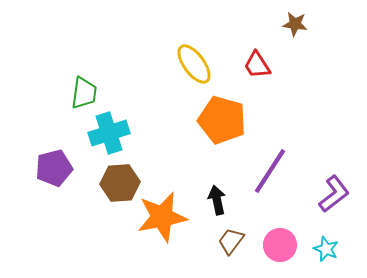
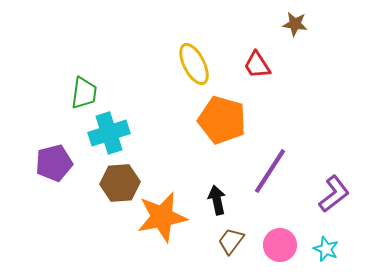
yellow ellipse: rotated 9 degrees clockwise
purple pentagon: moved 5 px up
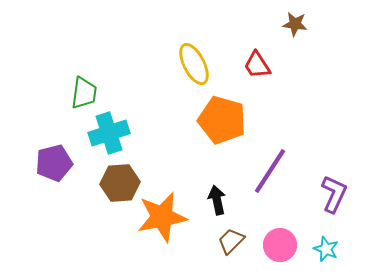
purple L-shape: rotated 27 degrees counterclockwise
brown trapezoid: rotated 8 degrees clockwise
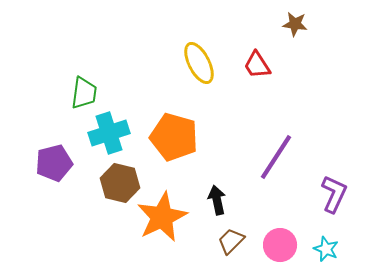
yellow ellipse: moved 5 px right, 1 px up
orange pentagon: moved 48 px left, 17 px down
purple line: moved 6 px right, 14 px up
brown hexagon: rotated 18 degrees clockwise
orange star: rotated 15 degrees counterclockwise
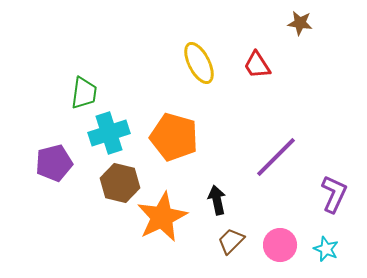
brown star: moved 5 px right, 1 px up
purple line: rotated 12 degrees clockwise
